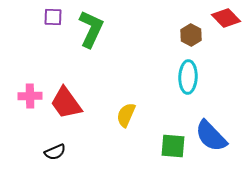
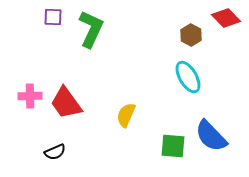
cyan ellipse: rotated 32 degrees counterclockwise
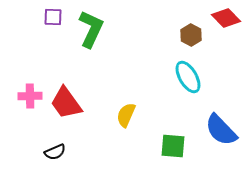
blue semicircle: moved 10 px right, 6 px up
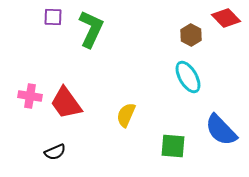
pink cross: rotated 10 degrees clockwise
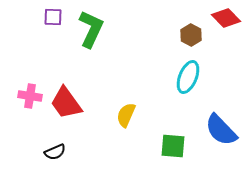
cyan ellipse: rotated 52 degrees clockwise
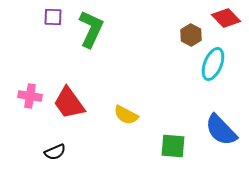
cyan ellipse: moved 25 px right, 13 px up
red trapezoid: moved 3 px right
yellow semicircle: rotated 85 degrees counterclockwise
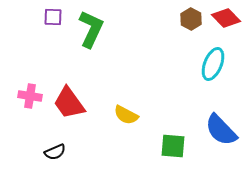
brown hexagon: moved 16 px up
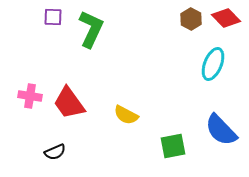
green square: rotated 16 degrees counterclockwise
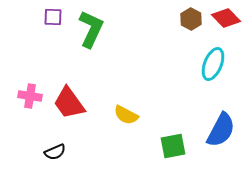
blue semicircle: rotated 108 degrees counterclockwise
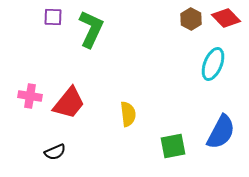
red trapezoid: rotated 105 degrees counterclockwise
yellow semicircle: moved 2 px right, 1 px up; rotated 125 degrees counterclockwise
blue semicircle: moved 2 px down
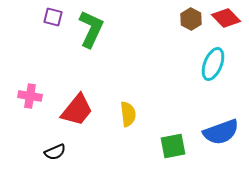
purple square: rotated 12 degrees clockwise
red trapezoid: moved 8 px right, 7 px down
blue semicircle: rotated 42 degrees clockwise
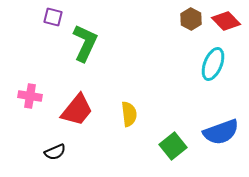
red diamond: moved 3 px down
green L-shape: moved 6 px left, 14 px down
yellow semicircle: moved 1 px right
green square: rotated 28 degrees counterclockwise
